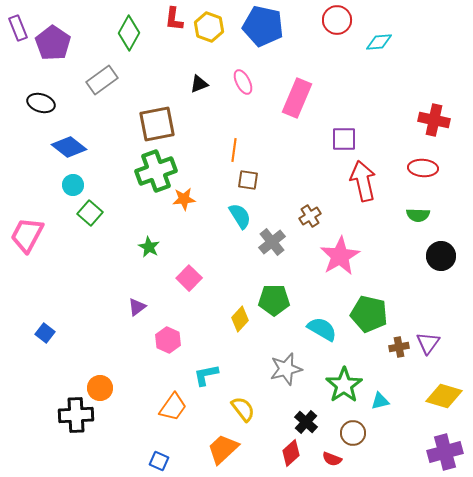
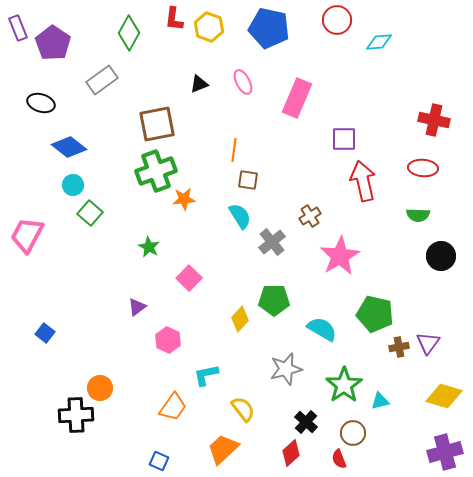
blue pentagon at (263, 26): moved 6 px right, 2 px down
green pentagon at (369, 314): moved 6 px right
red semicircle at (332, 459): moved 7 px right; rotated 48 degrees clockwise
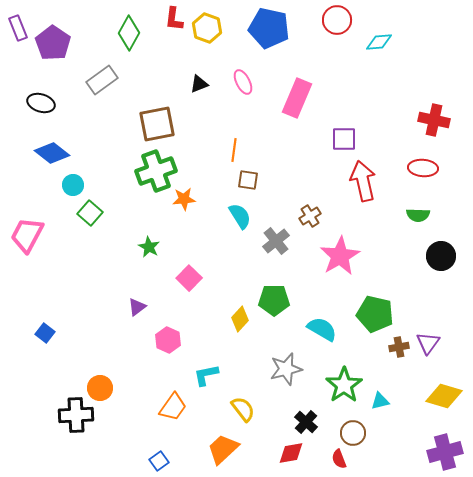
yellow hexagon at (209, 27): moved 2 px left, 1 px down
blue diamond at (69, 147): moved 17 px left, 6 px down
gray cross at (272, 242): moved 4 px right, 1 px up
red diamond at (291, 453): rotated 32 degrees clockwise
blue square at (159, 461): rotated 30 degrees clockwise
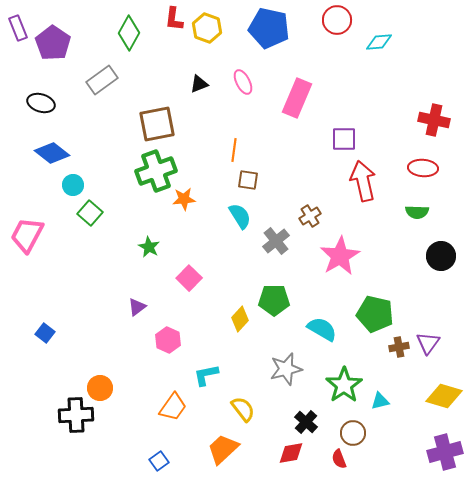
green semicircle at (418, 215): moved 1 px left, 3 px up
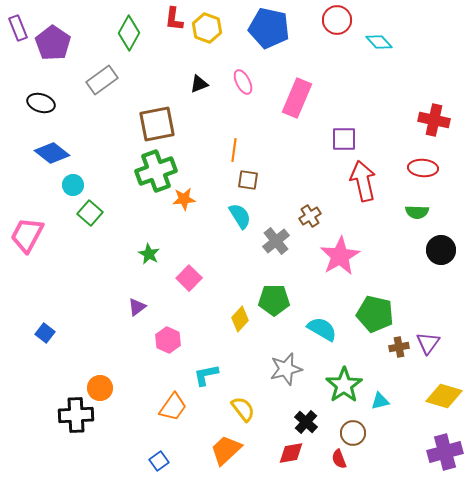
cyan diamond at (379, 42): rotated 52 degrees clockwise
green star at (149, 247): moved 7 px down
black circle at (441, 256): moved 6 px up
orange trapezoid at (223, 449): moved 3 px right, 1 px down
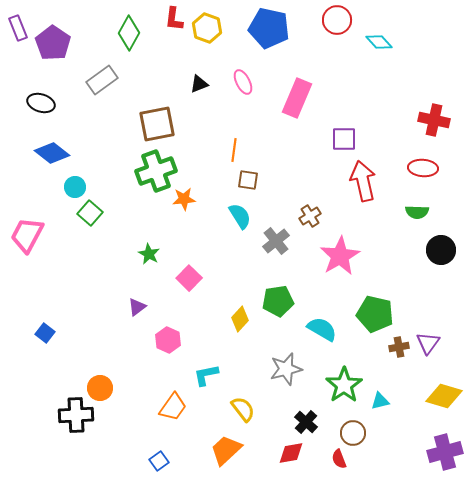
cyan circle at (73, 185): moved 2 px right, 2 px down
green pentagon at (274, 300): moved 4 px right, 1 px down; rotated 8 degrees counterclockwise
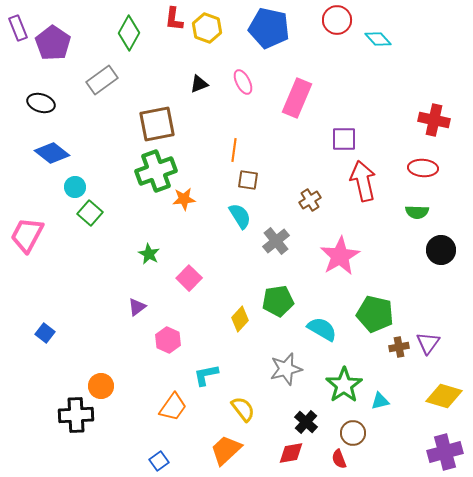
cyan diamond at (379, 42): moved 1 px left, 3 px up
brown cross at (310, 216): moved 16 px up
orange circle at (100, 388): moved 1 px right, 2 px up
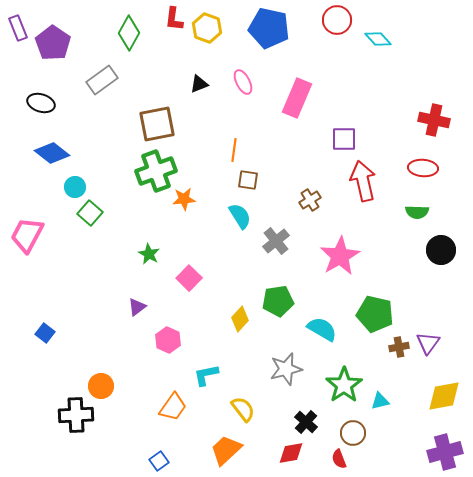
yellow diamond at (444, 396): rotated 27 degrees counterclockwise
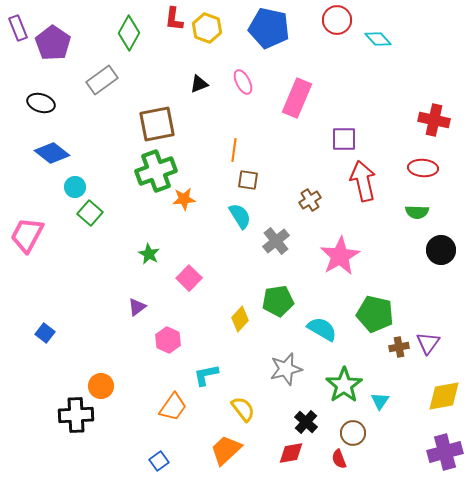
cyan triangle at (380, 401): rotated 42 degrees counterclockwise
